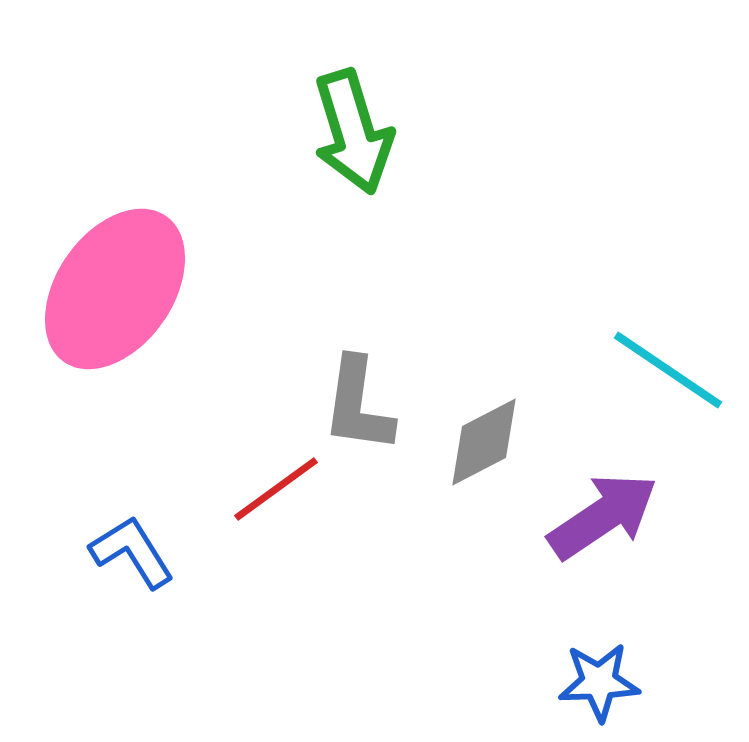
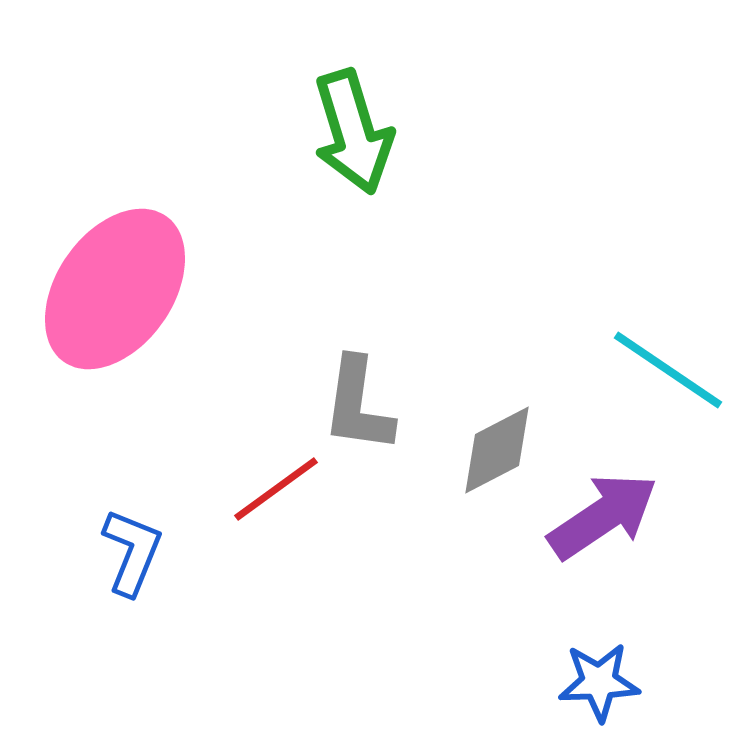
gray diamond: moved 13 px right, 8 px down
blue L-shape: rotated 54 degrees clockwise
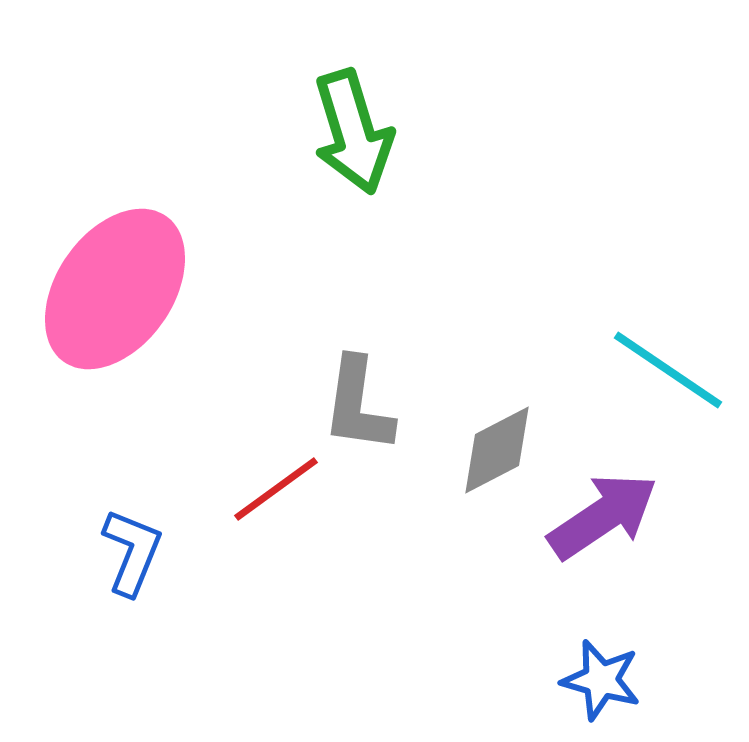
blue star: moved 2 px right, 2 px up; rotated 18 degrees clockwise
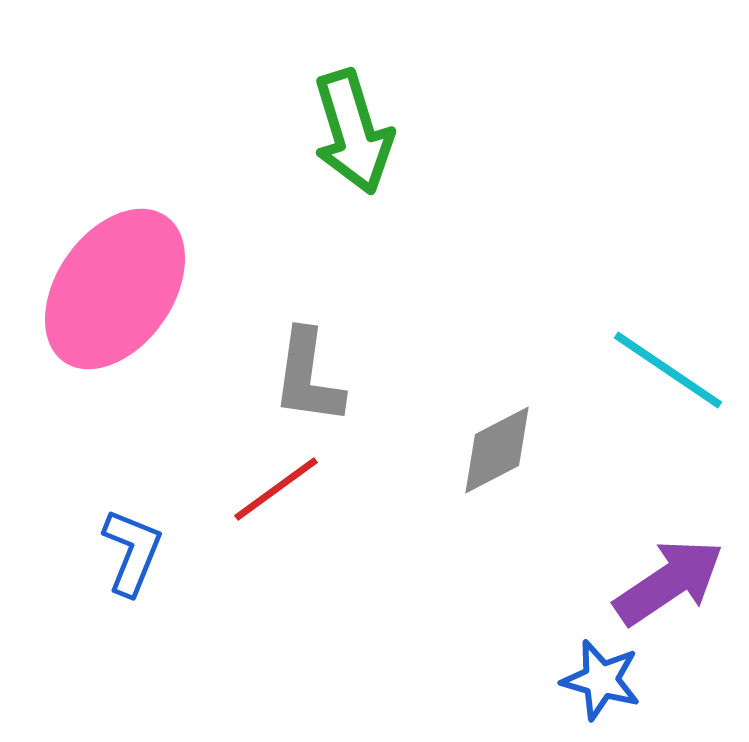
gray L-shape: moved 50 px left, 28 px up
purple arrow: moved 66 px right, 66 px down
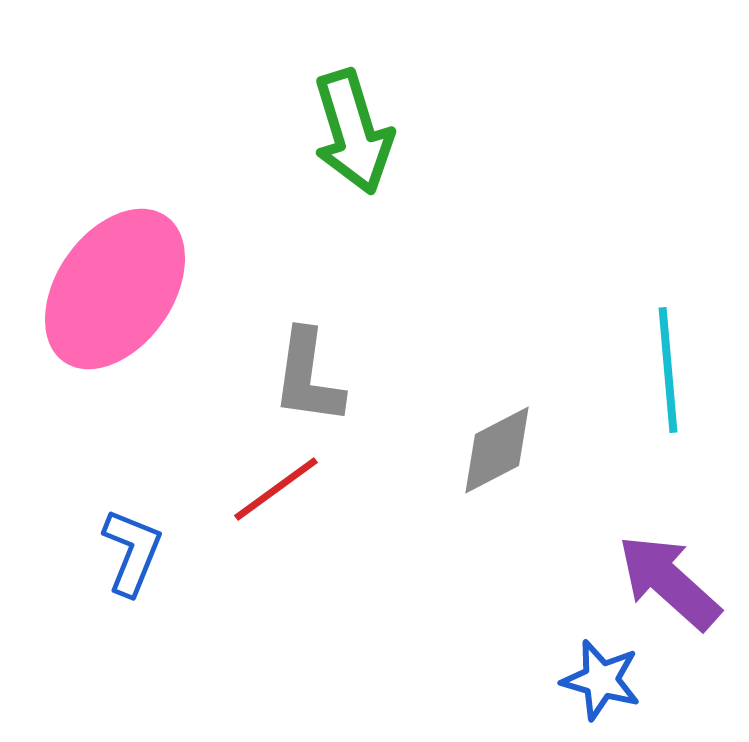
cyan line: rotated 51 degrees clockwise
purple arrow: rotated 104 degrees counterclockwise
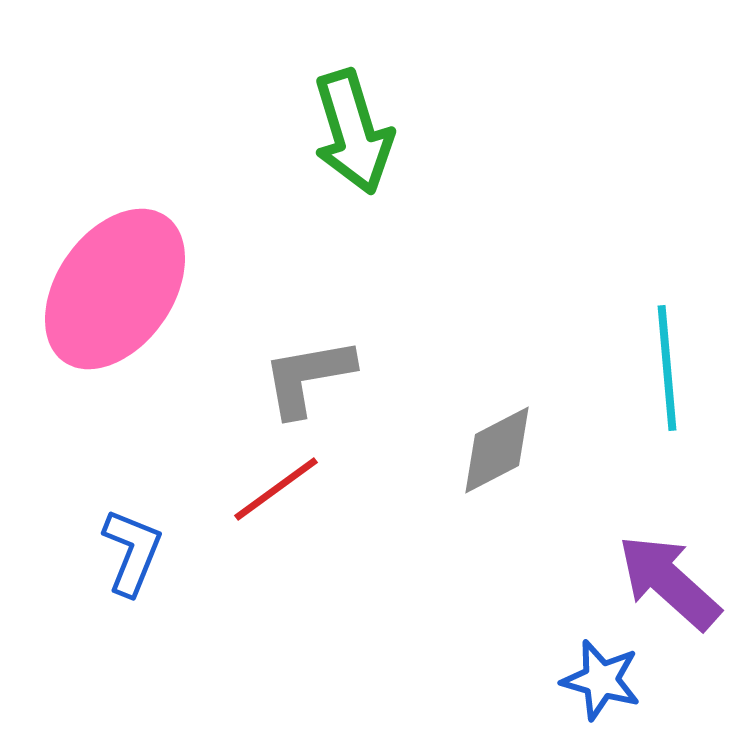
cyan line: moved 1 px left, 2 px up
gray L-shape: rotated 72 degrees clockwise
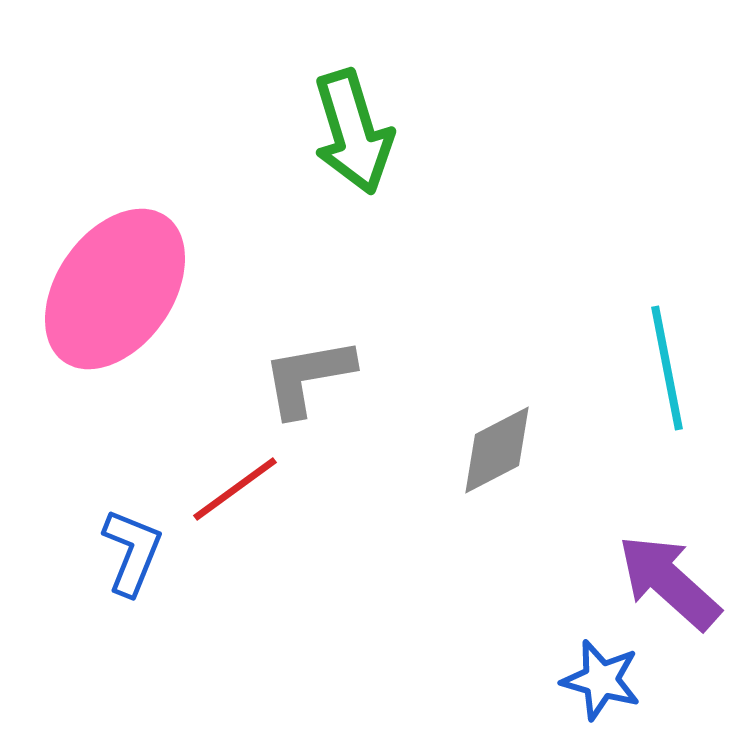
cyan line: rotated 6 degrees counterclockwise
red line: moved 41 px left
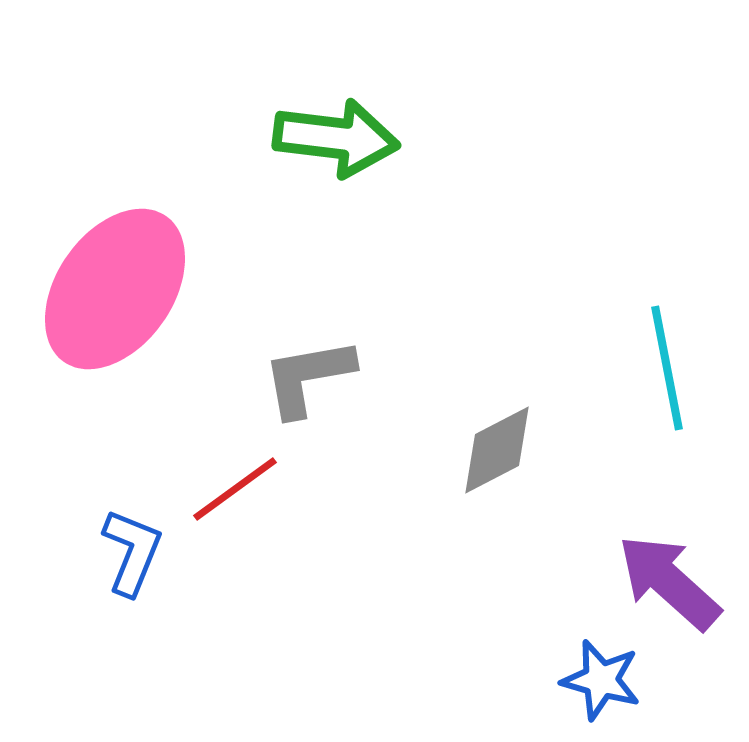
green arrow: moved 17 px left, 6 px down; rotated 66 degrees counterclockwise
